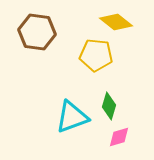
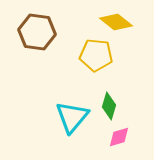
cyan triangle: rotated 30 degrees counterclockwise
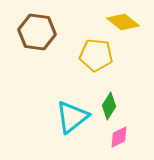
yellow diamond: moved 7 px right
green diamond: rotated 16 degrees clockwise
cyan triangle: rotated 12 degrees clockwise
pink diamond: rotated 10 degrees counterclockwise
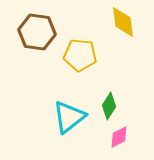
yellow diamond: rotated 44 degrees clockwise
yellow pentagon: moved 16 px left
cyan triangle: moved 3 px left
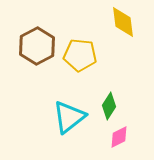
brown hexagon: moved 14 px down; rotated 24 degrees clockwise
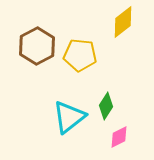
yellow diamond: rotated 60 degrees clockwise
green diamond: moved 3 px left
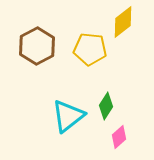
yellow pentagon: moved 10 px right, 6 px up
cyan triangle: moved 1 px left, 1 px up
pink diamond: rotated 15 degrees counterclockwise
